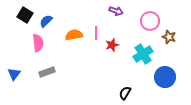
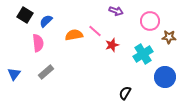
pink line: moved 1 px left, 2 px up; rotated 48 degrees counterclockwise
brown star: rotated 16 degrees counterclockwise
gray rectangle: moved 1 px left; rotated 21 degrees counterclockwise
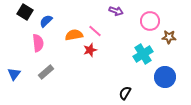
black square: moved 3 px up
red star: moved 22 px left, 5 px down
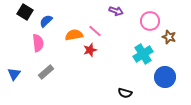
brown star: rotated 16 degrees clockwise
black semicircle: rotated 104 degrees counterclockwise
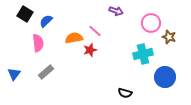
black square: moved 2 px down
pink circle: moved 1 px right, 2 px down
orange semicircle: moved 3 px down
cyan cross: rotated 18 degrees clockwise
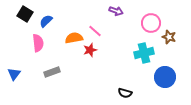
cyan cross: moved 1 px right, 1 px up
gray rectangle: moved 6 px right; rotated 21 degrees clockwise
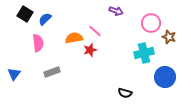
blue semicircle: moved 1 px left, 2 px up
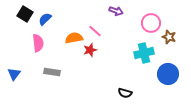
gray rectangle: rotated 28 degrees clockwise
blue circle: moved 3 px right, 3 px up
